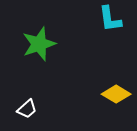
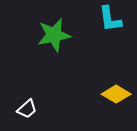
green star: moved 15 px right, 9 px up; rotated 8 degrees clockwise
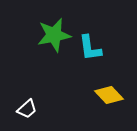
cyan L-shape: moved 20 px left, 29 px down
yellow diamond: moved 7 px left, 1 px down; rotated 16 degrees clockwise
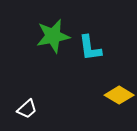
green star: moved 1 px left, 1 px down
yellow diamond: moved 10 px right; rotated 16 degrees counterclockwise
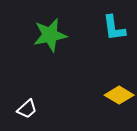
green star: moved 3 px left, 1 px up
cyan L-shape: moved 24 px right, 20 px up
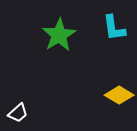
green star: moved 9 px right; rotated 20 degrees counterclockwise
white trapezoid: moved 9 px left, 4 px down
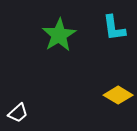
yellow diamond: moved 1 px left
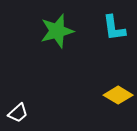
green star: moved 2 px left, 4 px up; rotated 16 degrees clockwise
